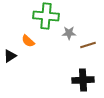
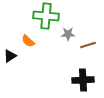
gray star: moved 1 px left, 1 px down
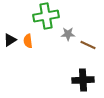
green cross: rotated 15 degrees counterclockwise
orange semicircle: rotated 40 degrees clockwise
brown line: rotated 42 degrees clockwise
black triangle: moved 16 px up
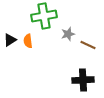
green cross: moved 2 px left
gray star: rotated 16 degrees counterclockwise
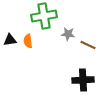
gray star: rotated 24 degrees clockwise
black triangle: rotated 24 degrees clockwise
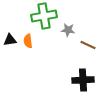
gray star: moved 4 px up
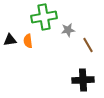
green cross: moved 1 px down
gray star: rotated 16 degrees counterclockwise
brown line: rotated 35 degrees clockwise
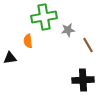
black triangle: moved 18 px down
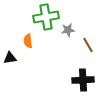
green cross: moved 2 px right
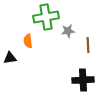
gray star: moved 1 px down
brown line: rotated 28 degrees clockwise
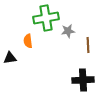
green cross: moved 1 px down
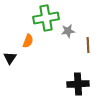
orange semicircle: rotated 152 degrees counterclockwise
black triangle: rotated 48 degrees counterclockwise
black cross: moved 5 px left, 4 px down
